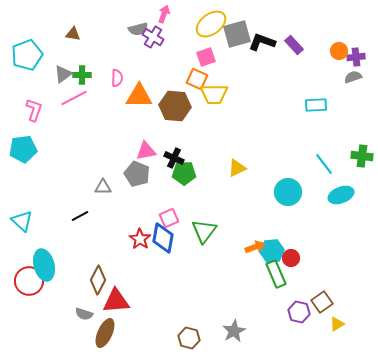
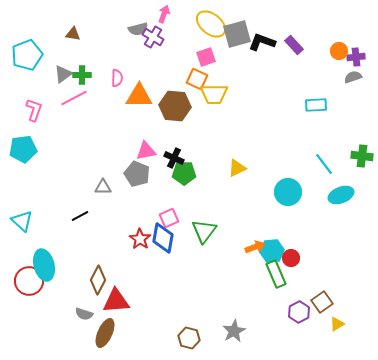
yellow ellipse at (211, 24): rotated 76 degrees clockwise
purple hexagon at (299, 312): rotated 20 degrees clockwise
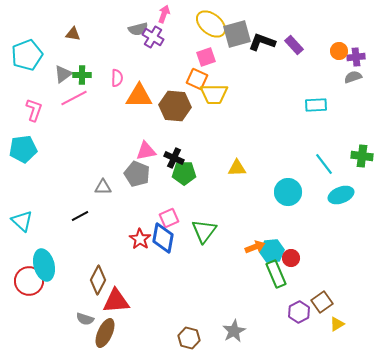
yellow triangle at (237, 168): rotated 24 degrees clockwise
gray semicircle at (84, 314): moved 1 px right, 5 px down
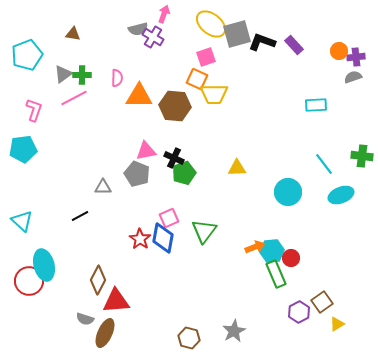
green pentagon at (184, 173): rotated 20 degrees counterclockwise
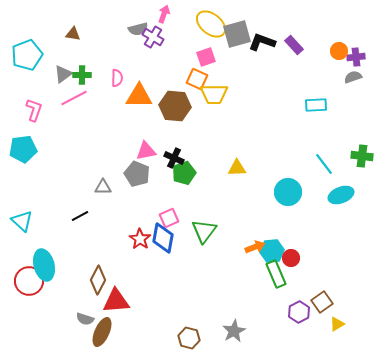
brown ellipse at (105, 333): moved 3 px left, 1 px up
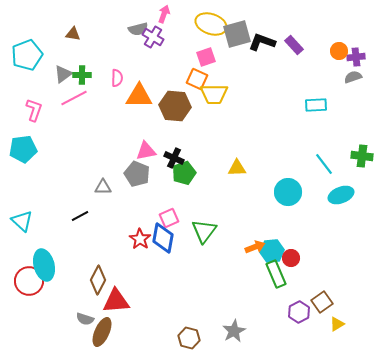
yellow ellipse at (211, 24): rotated 20 degrees counterclockwise
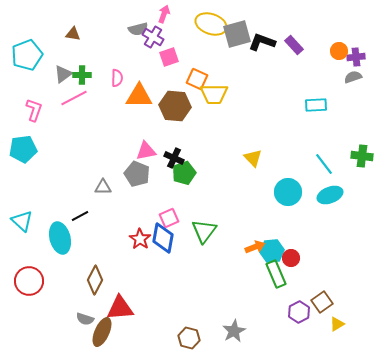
pink square at (206, 57): moved 37 px left
yellow triangle at (237, 168): moved 16 px right, 10 px up; rotated 48 degrees clockwise
cyan ellipse at (341, 195): moved 11 px left
cyan ellipse at (44, 265): moved 16 px right, 27 px up
brown diamond at (98, 280): moved 3 px left
red triangle at (116, 301): moved 4 px right, 7 px down
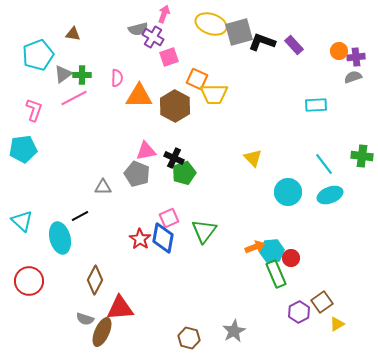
gray square at (237, 34): moved 2 px right, 2 px up
cyan pentagon at (27, 55): moved 11 px right
brown hexagon at (175, 106): rotated 24 degrees clockwise
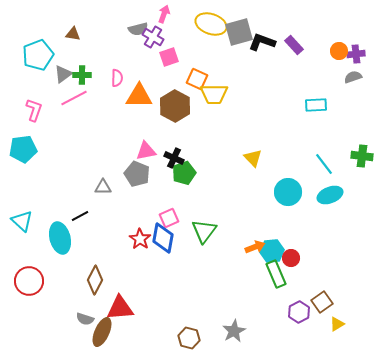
purple cross at (356, 57): moved 3 px up
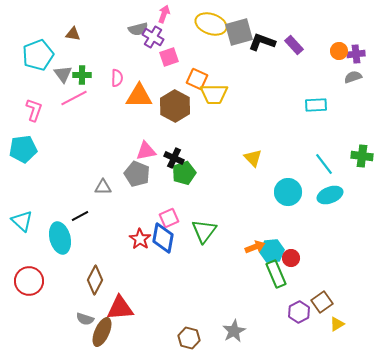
gray triangle at (63, 74): rotated 30 degrees counterclockwise
